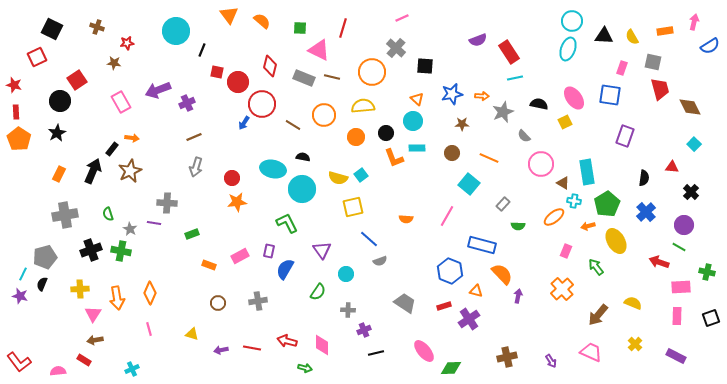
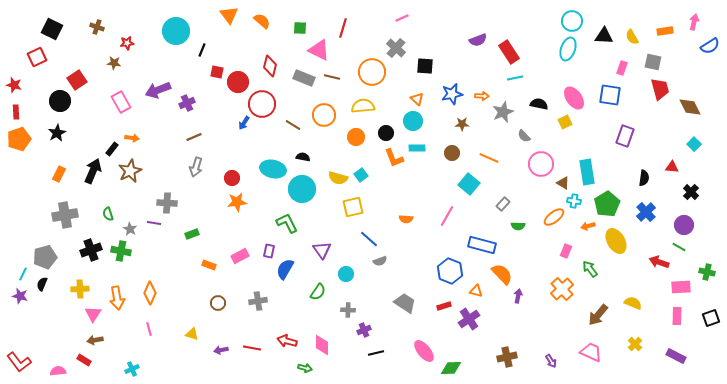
orange pentagon at (19, 139): rotated 20 degrees clockwise
green arrow at (596, 267): moved 6 px left, 2 px down
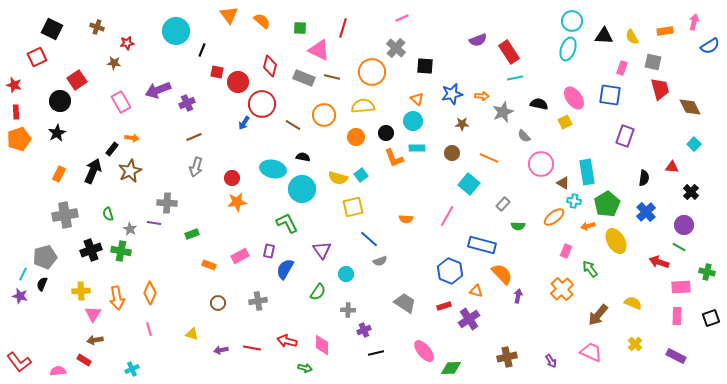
yellow cross at (80, 289): moved 1 px right, 2 px down
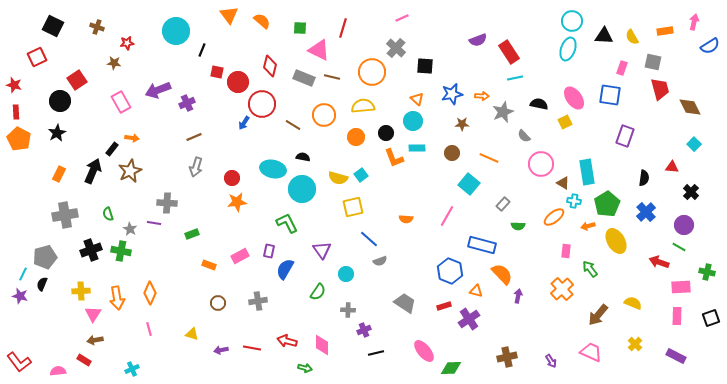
black square at (52, 29): moved 1 px right, 3 px up
orange pentagon at (19, 139): rotated 25 degrees counterclockwise
pink rectangle at (566, 251): rotated 16 degrees counterclockwise
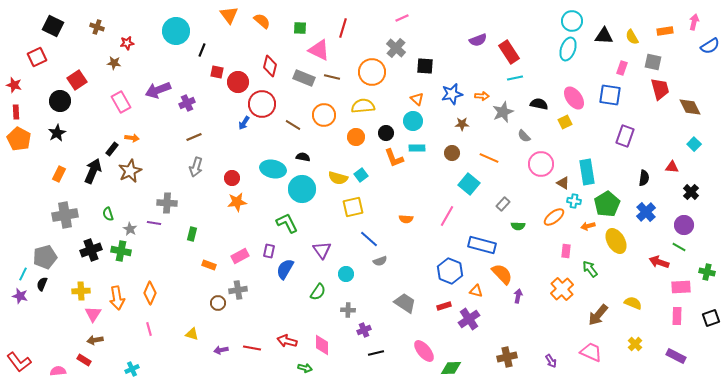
green rectangle at (192, 234): rotated 56 degrees counterclockwise
gray cross at (258, 301): moved 20 px left, 11 px up
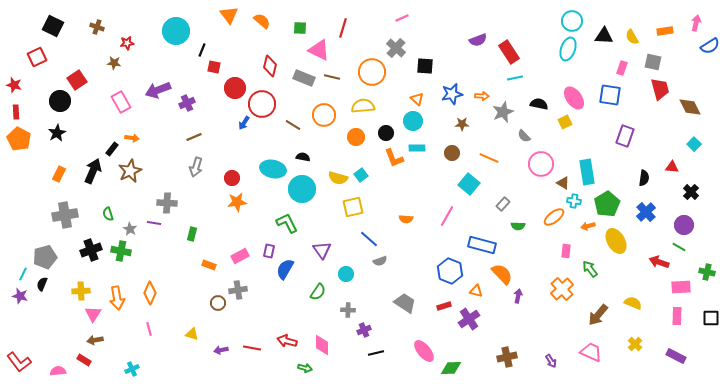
pink arrow at (694, 22): moved 2 px right, 1 px down
red square at (217, 72): moved 3 px left, 5 px up
red circle at (238, 82): moved 3 px left, 6 px down
black square at (711, 318): rotated 18 degrees clockwise
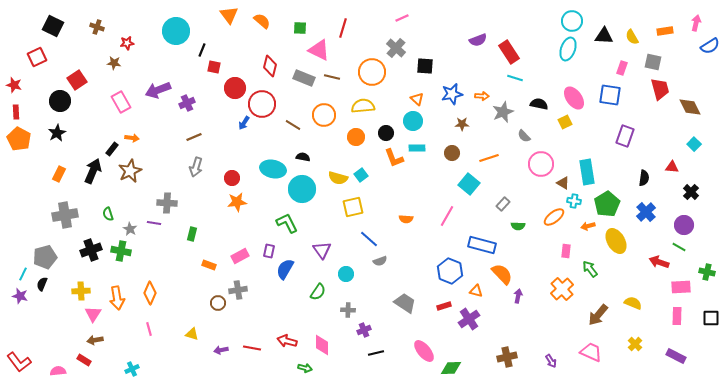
cyan line at (515, 78): rotated 28 degrees clockwise
orange line at (489, 158): rotated 42 degrees counterclockwise
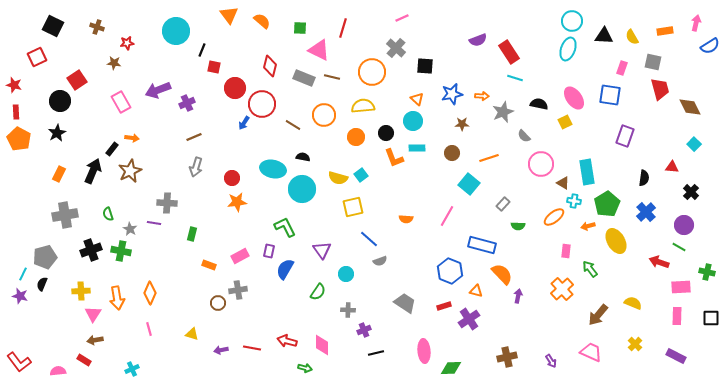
green L-shape at (287, 223): moved 2 px left, 4 px down
pink ellipse at (424, 351): rotated 35 degrees clockwise
